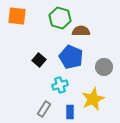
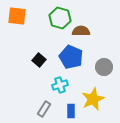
blue rectangle: moved 1 px right, 1 px up
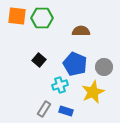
green hexagon: moved 18 px left; rotated 15 degrees counterclockwise
blue pentagon: moved 4 px right, 7 px down
yellow star: moved 7 px up
blue rectangle: moved 5 px left; rotated 72 degrees counterclockwise
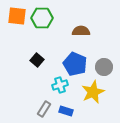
black square: moved 2 px left
